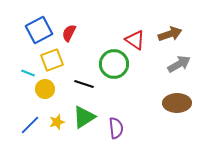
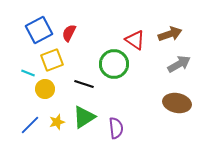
brown ellipse: rotated 12 degrees clockwise
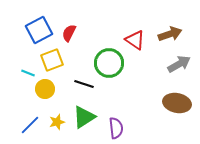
green circle: moved 5 px left, 1 px up
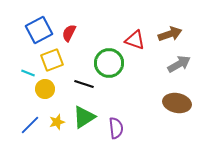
red triangle: rotated 15 degrees counterclockwise
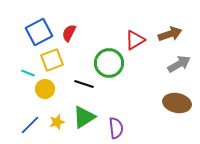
blue square: moved 2 px down
red triangle: rotated 50 degrees counterclockwise
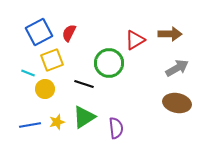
brown arrow: rotated 20 degrees clockwise
gray arrow: moved 2 px left, 4 px down
blue line: rotated 35 degrees clockwise
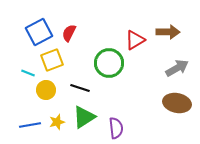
brown arrow: moved 2 px left, 2 px up
black line: moved 4 px left, 4 px down
yellow circle: moved 1 px right, 1 px down
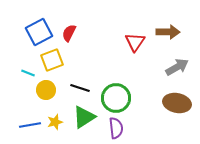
red triangle: moved 2 px down; rotated 25 degrees counterclockwise
green circle: moved 7 px right, 35 px down
gray arrow: moved 1 px up
yellow star: moved 2 px left
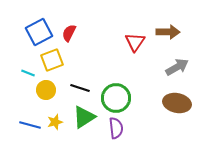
blue line: rotated 25 degrees clockwise
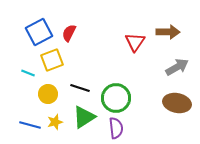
yellow circle: moved 2 px right, 4 px down
